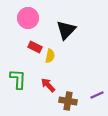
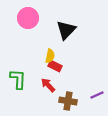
red rectangle: moved 20 px right, 19 px down
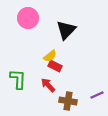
yellow semicircle: rotated 40 degrees clockwise
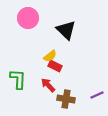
black triangle: rotated 30 degrees counterclockwise
brown cross: moved 2 px left, 2 px up
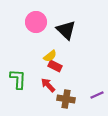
pink circle: moved 8 px right, 4 px down
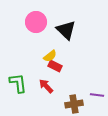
green L-shape: moved 4 px down; rotated 10 degrees counterclockwise
red arrow: moved 2 px left, 1 px down
purple line: rotated 32 degrees clockwise
brown cross: moved 8 px right, 5 px down; rotated 18 degrees counterclockwise
